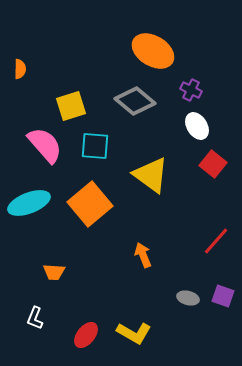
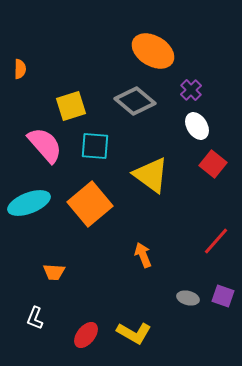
purple cross: rotated 20 degrees clockwise
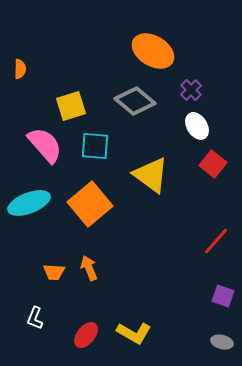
orange arrow: moved 54 px left, 13 px down
gray ellipse: moved 34 px right, 44 px down
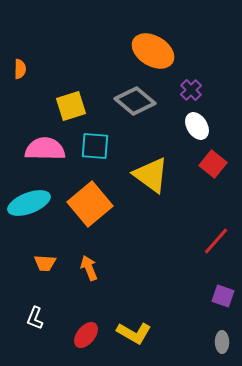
pink semicircle: moved 4 px down; rotated 48 degrees counterclockwise
orange trapezoid: moved 9 px left, 9 px up
gray ellipse: rotated 75 degrees clockwise
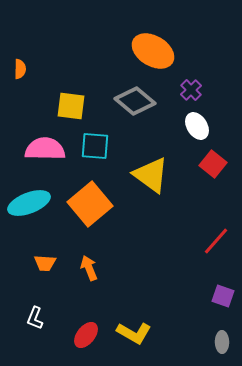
yellow square: rotated 24 degrees clockwise
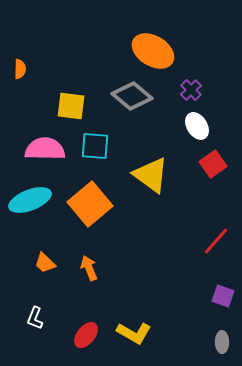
gray diamond: moved 3 px left, 5 px up
red square: rotated 16 degrees clockwise
cyan ellipse: moved 1 px right, 3 px up
orange trapezoid: rotated 40 degrees clockwise
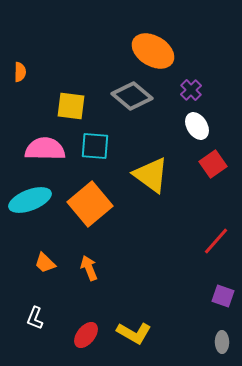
orange semicircle: moved 3 px down
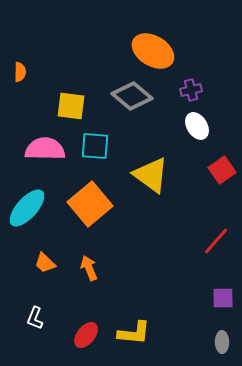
purple cross: rotated 30 degrees clockwise
red square: moved 9 px right, 6 px down
cyan ellipse: moved 3 px left, 8 px down; rotated 27 degrees counterclockwise
purple square: moved 2 px down; rotated 20 degrees counterclockwise
yellow L-shape: rotated 24 degrees counterclockwise
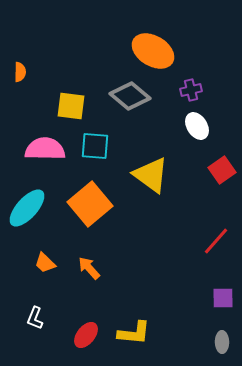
gray diamond: moved 2 px left
orange arrow: rotated 20 degrees counterclockwise
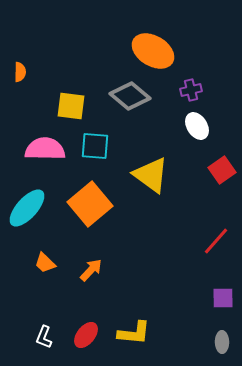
orange arrow: moved 2 px right, 2 px down; rotated 85 degrees clockwise
white L-shape: moved 9 px right, 19 px down
